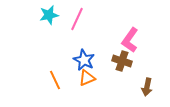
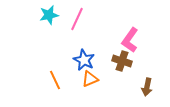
orange triangle: moved 3 px right, 1 px down
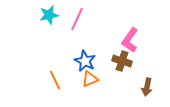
blue star: moved 1 px right, 1 px down
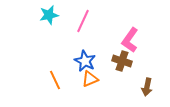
pink line: moved 6 px right, 2 px down
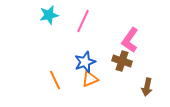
blue star: moved 1 px down; rotated 25 degrees clockwise
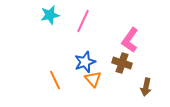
cyan star: moved 1 px right
brown cross: moved 2 px down
orange triangle: moved 3 px right; rotated 48 degrees counterclockwise
brown arrow: moved 1 px left
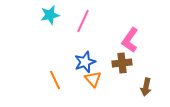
brown cross: rotated 24 degrees counterclockwise
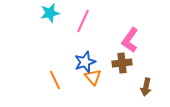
cyan star: moved 2 px up
orange triangle: moved 2 px up
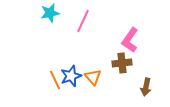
blue star: moved 14 px left, 14 px down
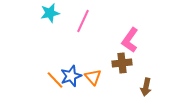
orange line: rotated 18 degrees counterclockwise
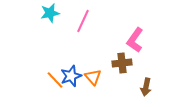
pink L-shape: moved 5 px right
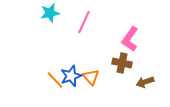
pink line: moved 1 px right, 1 px down
pink L-shape: moved 5 px left, 1 px up
brown cross: rotated 18 degrees clockwise
orange triangle: moved 2 px left
brown arrow: moved 1 px left, 5 px up; rotated 60 degrees clockwise
